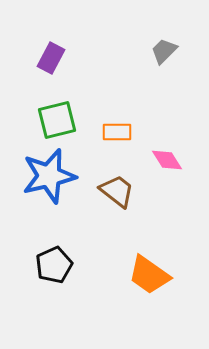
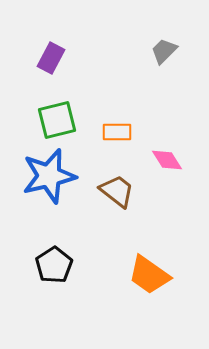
black pentagon: rotated 9 degrees counterclockwise
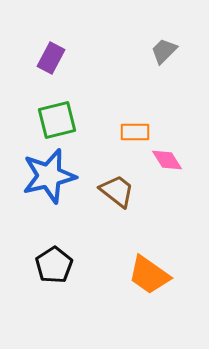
orange rectangle: moved 18 px right
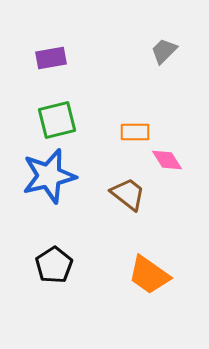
purple rectangle: rotated 52 degrees clockwise
brown trapezoid: moved 11 px right, 3 px down
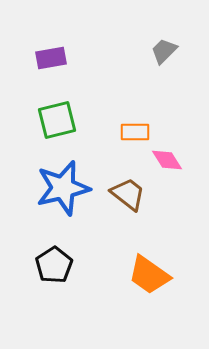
blue star: moved 14 px right, 12 px down
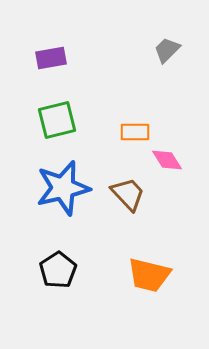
gray trapezoid: moved 3 px right, 1 px up
brown trapezoid: rotated 9 degrees clockwise
black pentagon: moved 4 px right, 5 px down
orange trapezoid: rotated 21 degrees counterclockwise
